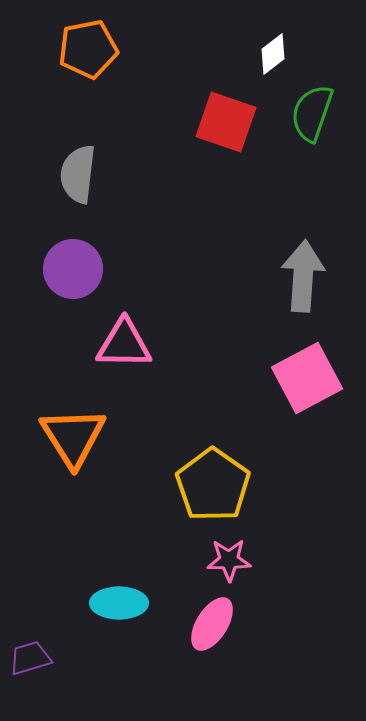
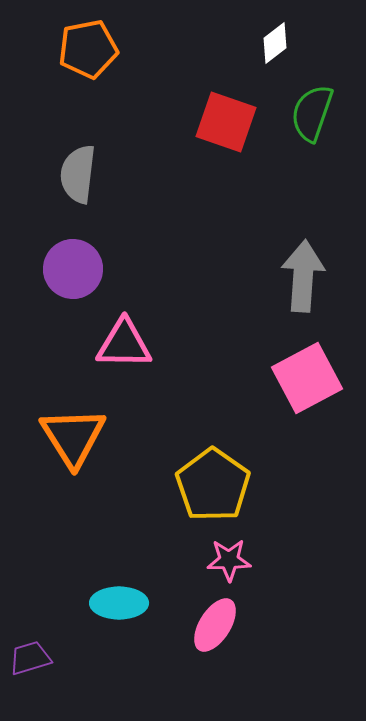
white diamond: moved 2 px right, 11 px up
pink ellipse: moved 3 px right, 1 px down
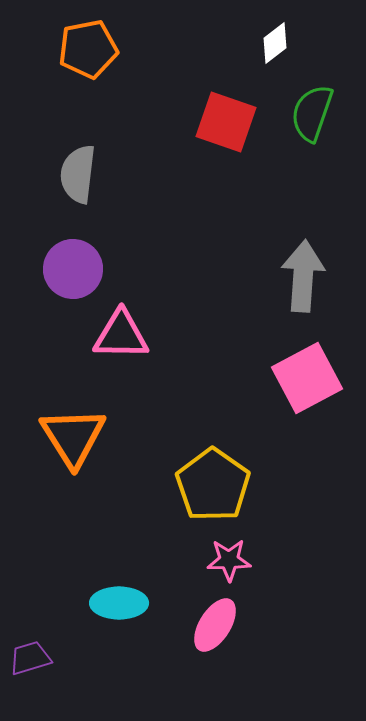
pink triangle: moved 3 px left, 9 px up
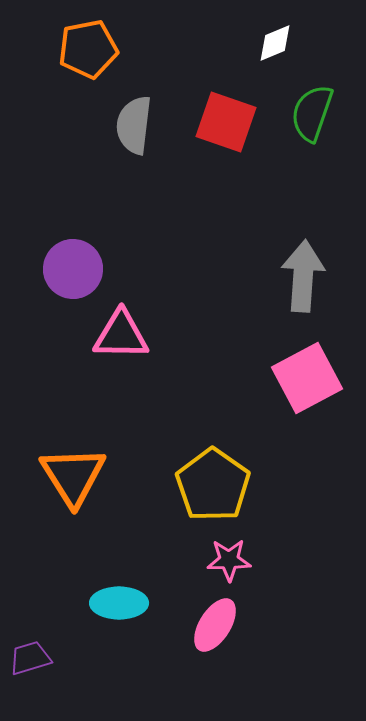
white diamond: rotated 15 degrees clockwise
gray semicircle: moved 56 px right, 49 px up
orange triangle: moved 39 px down
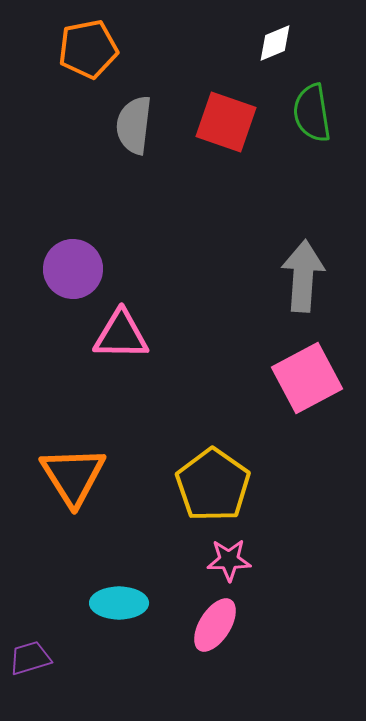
green semicircle: rotated 28 degrees counterclockwise
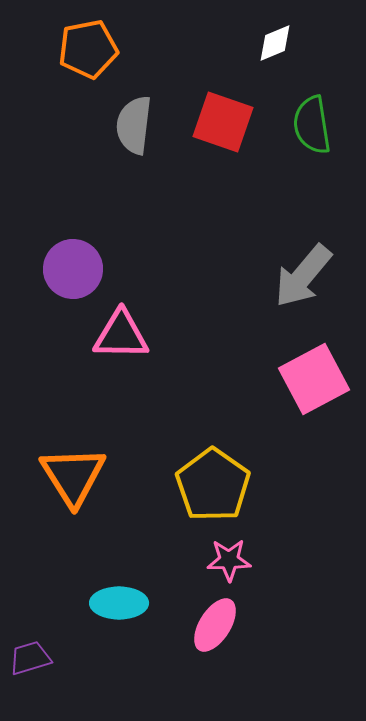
green semicircle: moved 12 px down
red square: moved 3 px left
gray arrow: rotated 144 degrees counterclockwise
pink square: moved 7 px right, 1 px down
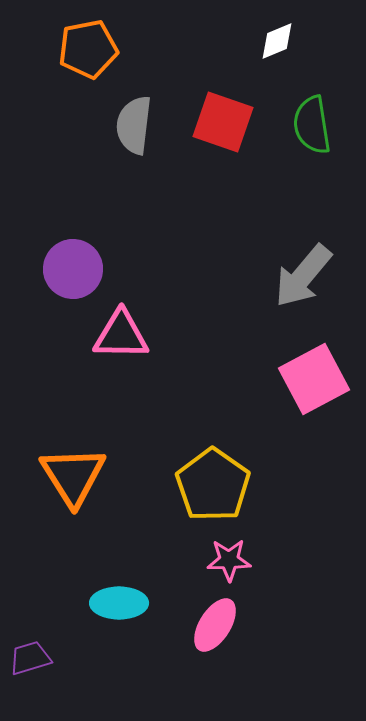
white diamond: moved 2 px right, 2 px up
